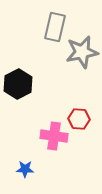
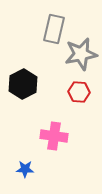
gray rectangle: moved 1 px left, 2 px down
gray star: moved 1 px left, 2 px down
black hexagon: moved 5 px right
red hexagon: moved 27 px up
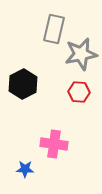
pink cross: moved 8 px down
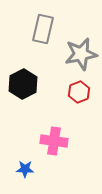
gray rectangle: moved 11 px left
red hexagon: rotated 25 degrees counterclockwise
pink cross: moved 3 px up
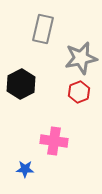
gray star: moved 4 px down
black hexagon: moved 2 px left
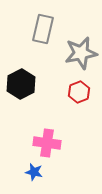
gray star: moved 5 px up
pink cross: moved 7 px left, 2 px down
blue star: moved 9 px right, 3 px down; rotated 12 degrees clockwise
